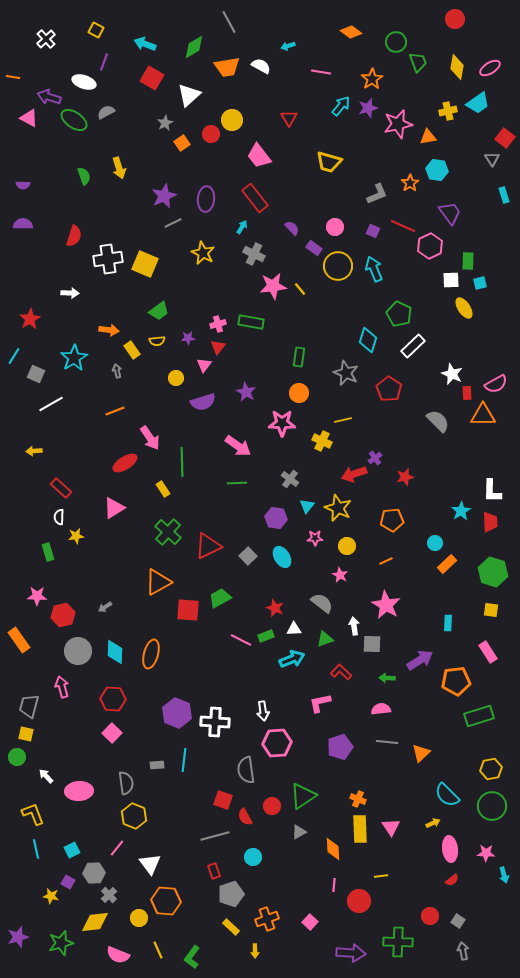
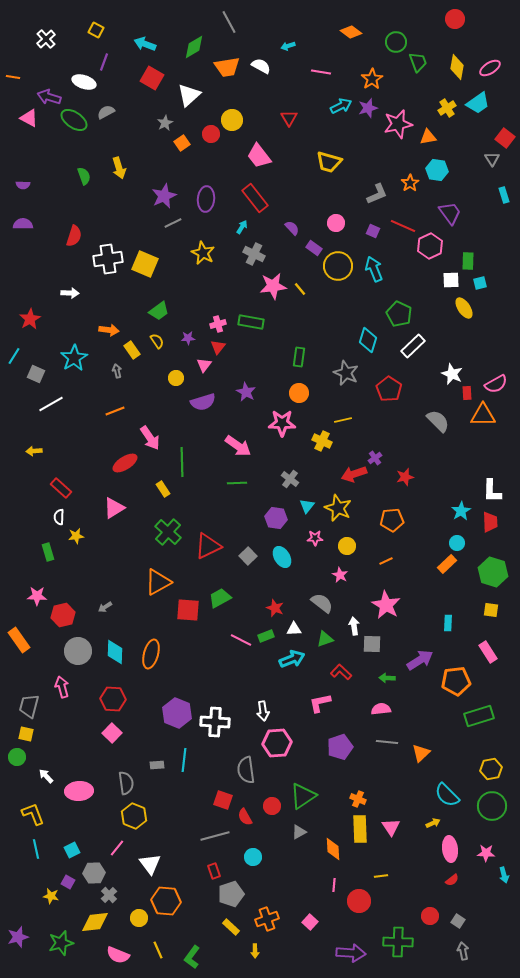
cyan arrow at (341, 106): rotated 25 degrees clockwise
yellow cross at (448, 111): moved 1 px left, 3 px up; rotated 18 degrees counterclockwise
pink circle at (335, 227): moved 1 px right, 4 px up
yellow semicircle at (157, 341): rotated 119 degrees counterclockwise
cyan circle at (435, 543): moved 22 px right
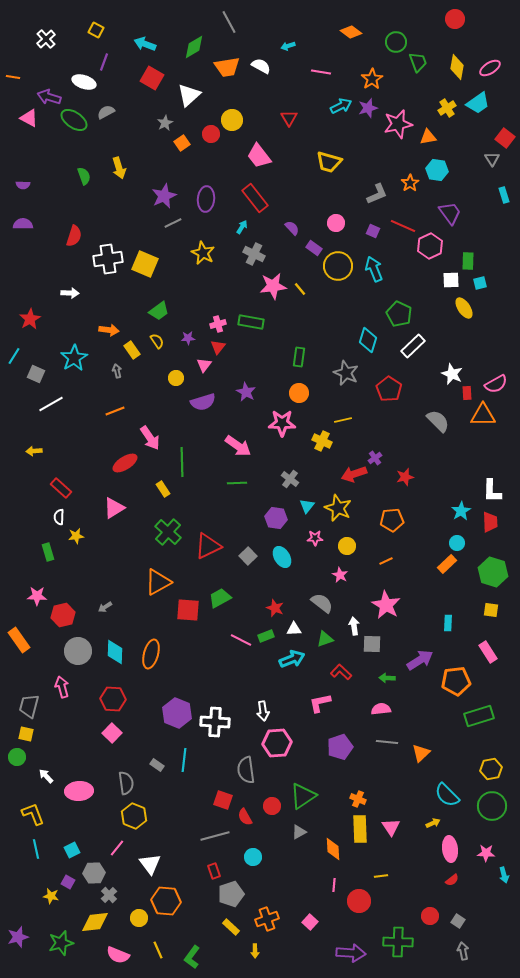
gray rectangle at (157, 765): rotated 40 degrees clockwise
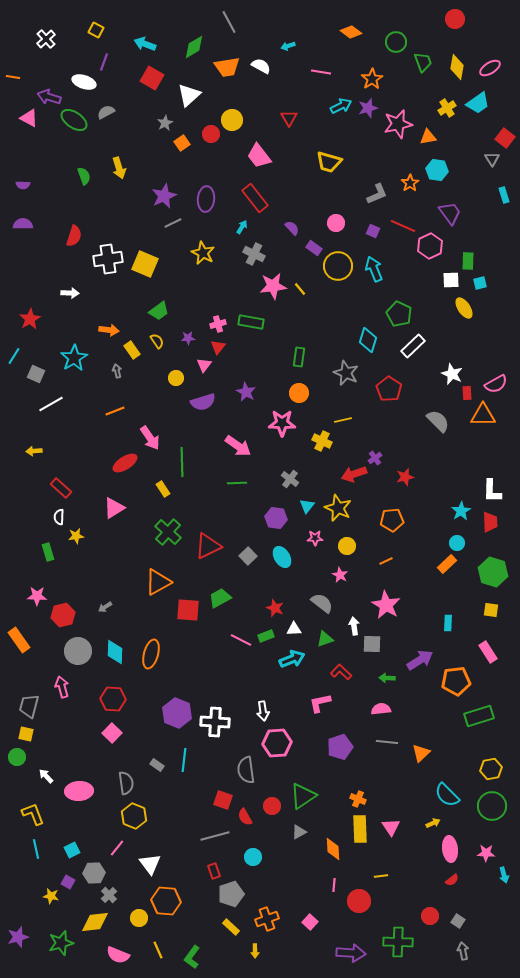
green trapezoid at (418, 62): moved 5 px right
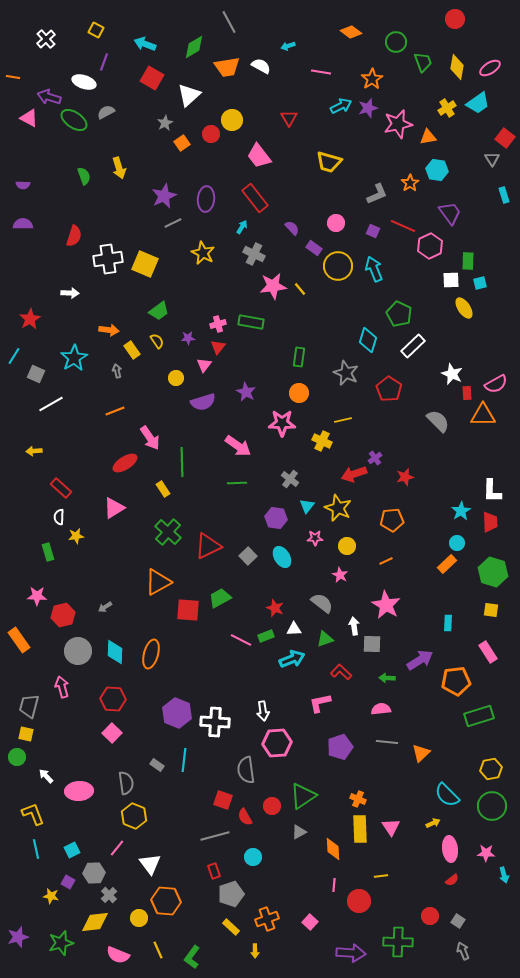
gray arrow at (463, 951): rotated 12 degrees counterclockwise
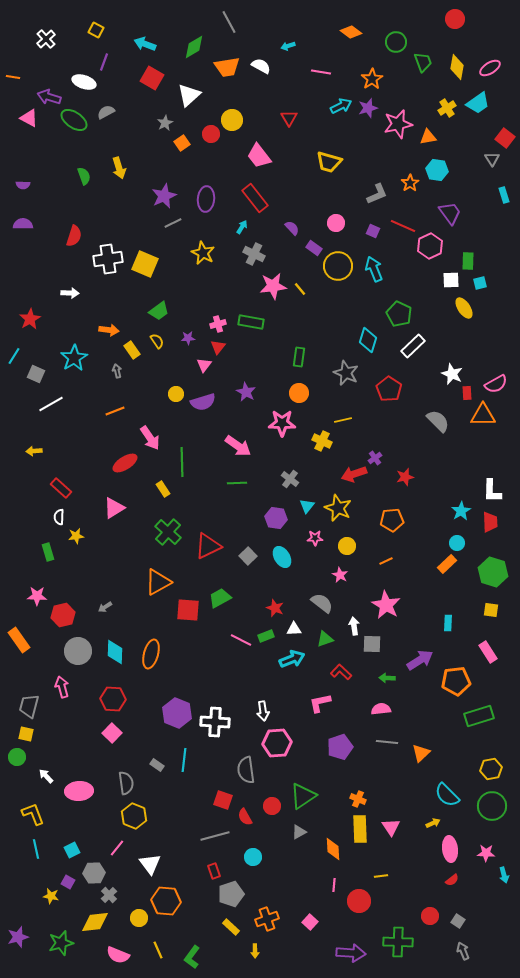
yellow circle at (176, 378): moved 16 px down
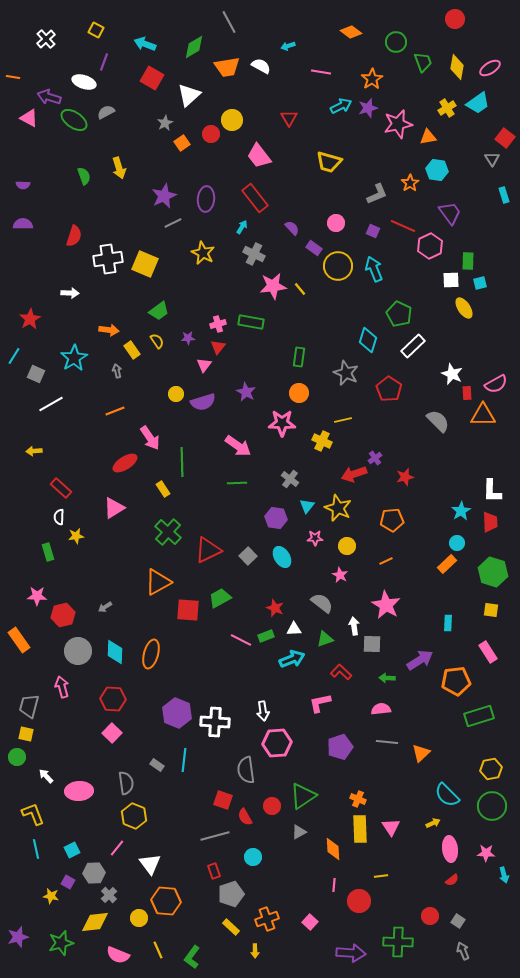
red triangle at (208, 546): moved 4 px down
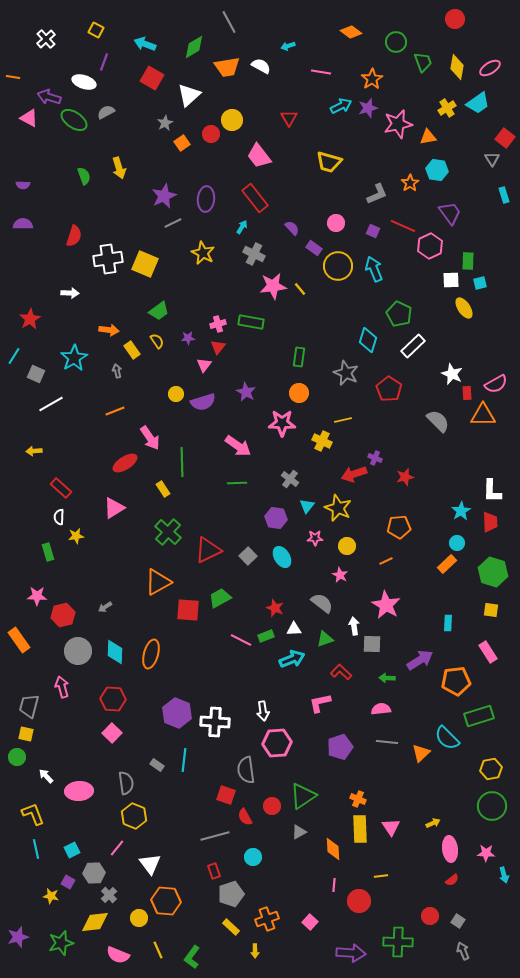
purple cross at (375, 458): rotated 32 degrees counterclockwise
orange pentagon at (392, 520): moved 7 px right, 7 px down
cyan semicircle at (447, 795): moved 57 px up
red square at (223, 800): moved 3 px right, 5 px up
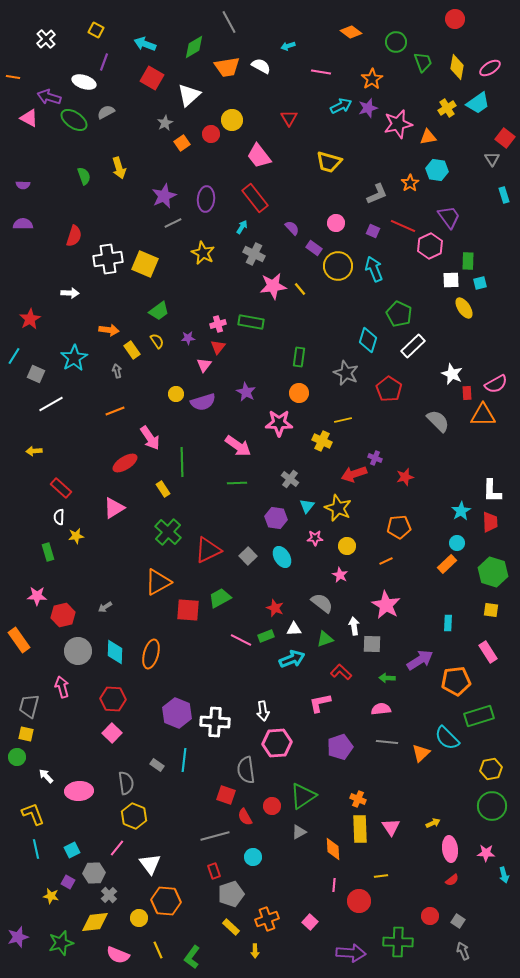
purple trapezoid at (450, 213): moved 1 px left, 4 px down
pink star at (282, 423): moved 3 px left
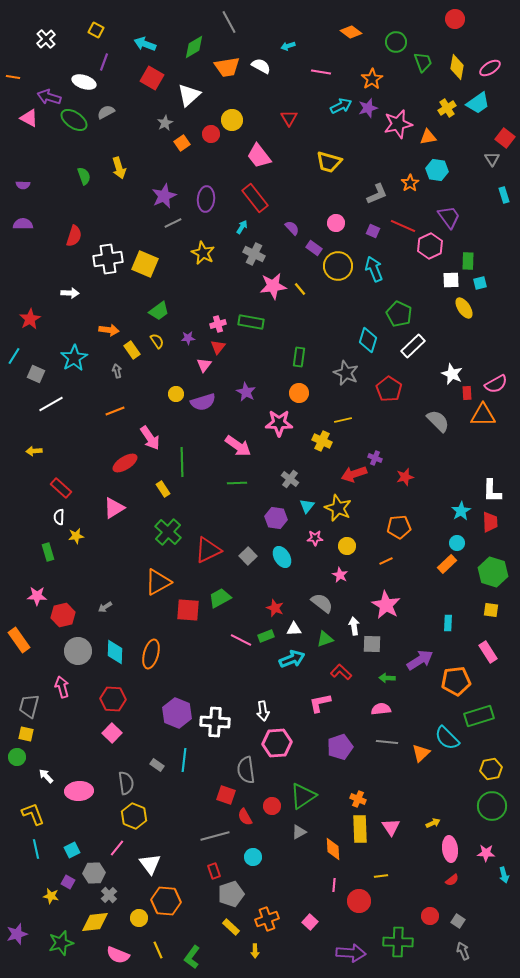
purple star at (18, 937): moved 1 px left, 3 px up
